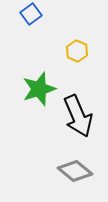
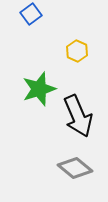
gray diamond: moved 3 px up
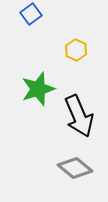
yellow hexagon: moved 1 px left, 1 px up
green star: moved 1 px left
black arrow: moved 1 px right
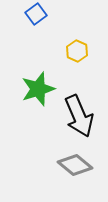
blue square: moved 5 px right
yellow hexagon: moved 1 px right, 1 px down
gray diamond: moved 3 px up
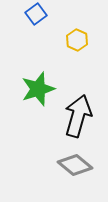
yellow hexagon: moved 11 px up
black arrow: moved 1 px left; rotated 141 degrees counterclockwise
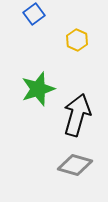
blue square: moved 2 px left
black arrow: moved 1 px left, 1 px up
gray diamond: rotated 24 degrees counterclockwise
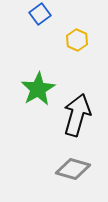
blue square: moved 6 px right
green star: rotated 12 degrees counterclockwise
gray diamond: moved 2 px left, 4 px down
